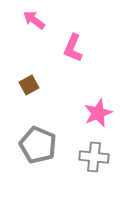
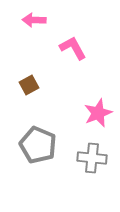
pink arrow: rotated 35 degrees counterclockwise
pink L-shape: rotated 128 degrees clockwise
gray cross: moved 2 px left, 1 px down
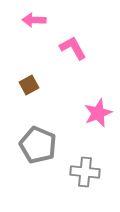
gray cross: moved 7 px left, 14 px down
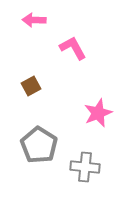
brown square: moved 2 px right, 1 px down
gray pentagon: moved 1 px right; rotated 9 degrees clockwise
gray cross: moved 5 px up
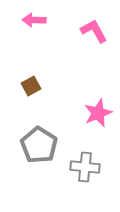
pink L-shape: moved 21 px right, 17 px up
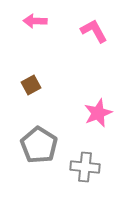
pink arrow: moved 1 px right, 1 px down
brown square: moved 1 px up
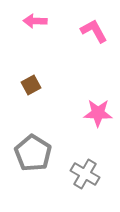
pink star: rotated 24 degrees clockwise
gray pentagon: moved 6 px left, 8 px down
gray cross: moved 7 px down; rotated 24 degrees clockwise
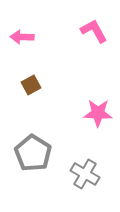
pink arrow: moved 13 px left, 16 px down
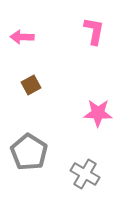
pink L-shape: rotated 40 degrees clockwise
gray pentagon: moved 4 px left, 1 px up
